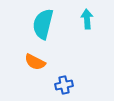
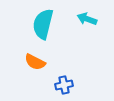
cyan arrow: rotated 66 degrees counterclockwise
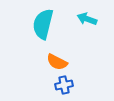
orange semicircle: moved 22 px right
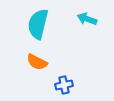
cyan semicircle: moved 5 px left
orange semicircle: moved 20 px left
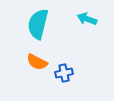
blue cross: moved 12 px up
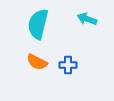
blue cross: moved 4 px right, 8 px up; rotated 12 degrees clockwise
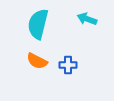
orange semicircle: moved 1 px up
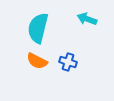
cyan semicircle: moved 4 px down
blue cross: moved 3 px up; rotated 18 degrees clockwise
